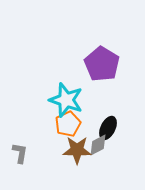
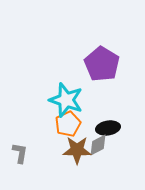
black ellipse: rotated 55 degrees clockwise
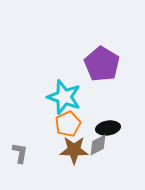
cyan star: moved 2 px left, 3 px up
brown star: moved 3 px left
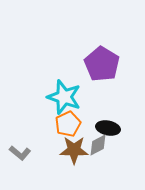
black ellipse: rotated 20 degrees clockwise
gray L-shape: rotated 120 degrees clockwise
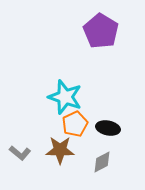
purple pentagon: moved 1 px left, 33 px up
cyan star: moved 1 px right
orange pentagon: moved 7 px right
gray diamond: moved 4 px right, 17 px down
brown star: moved 14 px left
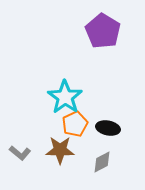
purple pentagon: moved 2 px right
cyan star: rotated 16 degrees clockwise
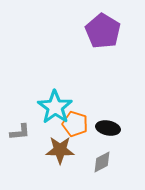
cyan star: moved 10 px left, 10 px down
orange pentagon: rotated 30 degrees counterclockwise
gray L-shape: moved 21 px up; rotated 45 degrees counterclockwise
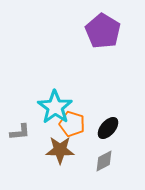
orange pentagon: moved 3 px left
black ellipse: rotated 60 degrees counterclockwise
gray diamond: moved 2 px right, 1 px up
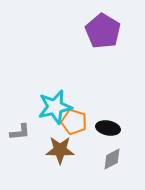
cyan star: rotated 24 degrees clockwise
orange pentagon: moved 2 px right, 2 px up
black ellipse: rotated 60 degrees clockwise
gray diamond: moved 8 px right, 2 px up
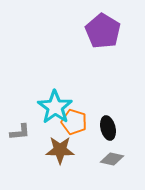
cyan star: rotated 24 degrees counterclockwise
black ellipse: rotated 65 degrees clockwise
gray diamond: rotated 40 degrees clockwise
